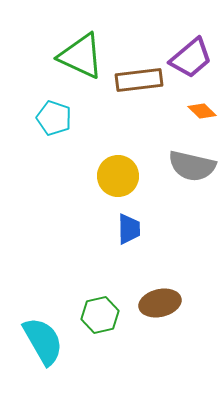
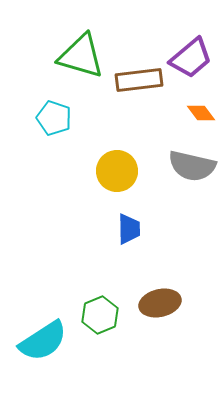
green triangle: rotated 9 degrees counterclockwise
orange diamond: moved 1 px left, 2 px down; rotated 8 degrees clockwise
yellow circle: moved 1 px left, 5 px up
green hexagon: rotated 9 degrees counterclockwise
cyan semicircle: rotated 87 degrees clockwise
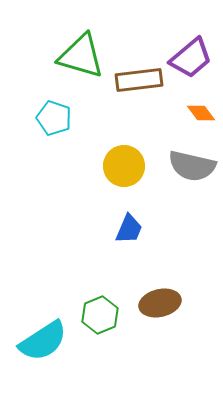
yellow circle: moved 7 px right, 5 px up
blue trapezoid: rotated 24 degrees clockwise
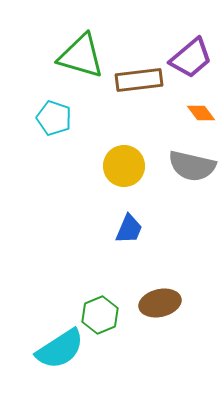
cyan semicircle: moved 17 px right, 8 px down
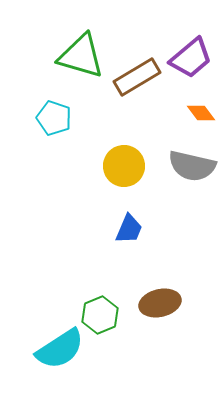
brown rectangle: moved 2 px left, 3 px up; rotated 24 degrees counterclockwise
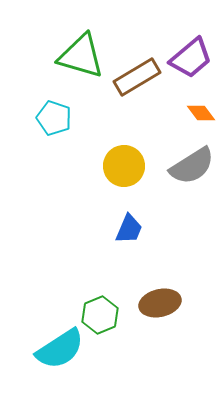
gray semicircle: rotated 45 degrees counterclockwise
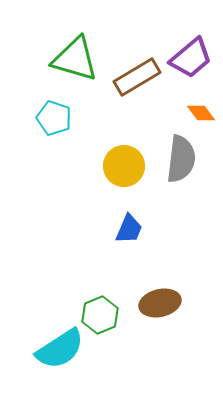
green triangle: moved 6 px left, 3 px down
gray semicircle: moved 11 px left, 7 px up; rotated 51 degrees counterclockwise
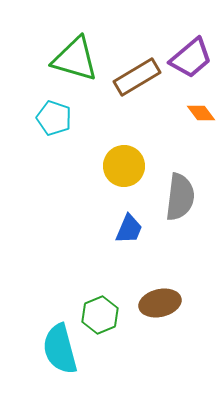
gray semicircle: moved 1 px left, 38 px down
cyan semicircle: rotated 108 degrees clockwise
